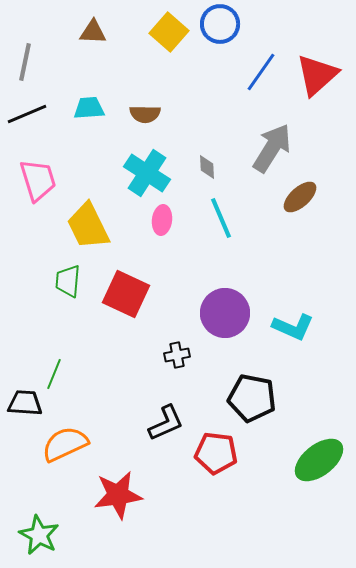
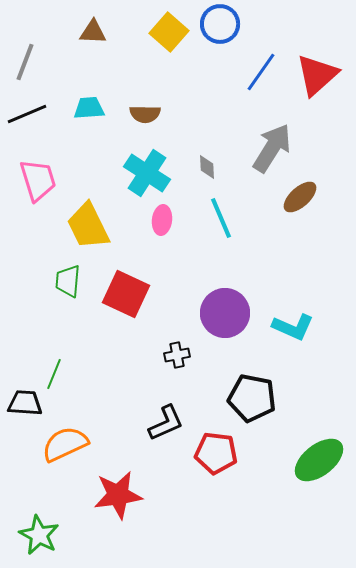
gray line: rotated 9 degrees clockwise
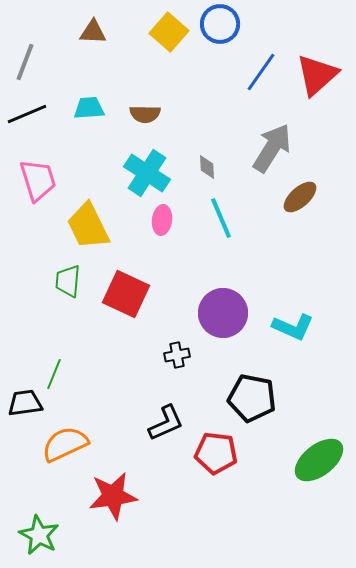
purple circle: moved 2 px left
black trapezoid: rotated 12 degrees counterclockwise
red star: moved 5 px left, 1 px down
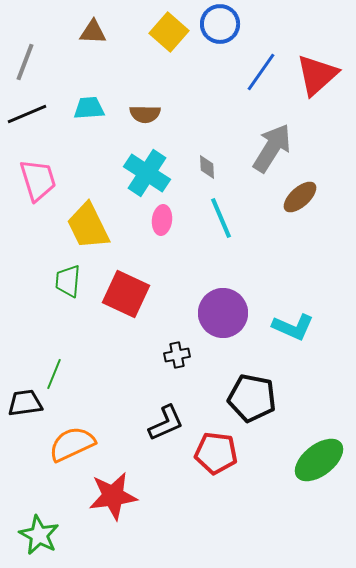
orange semicircle: moved 7 px right
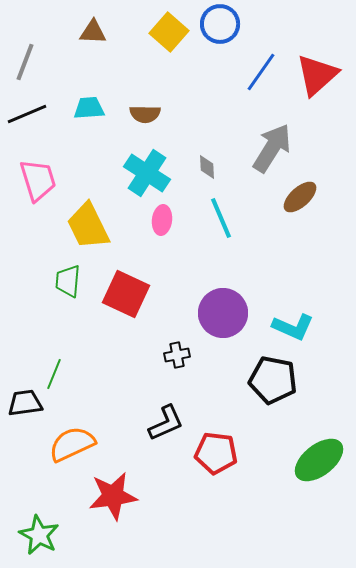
black pentagon: moved 21 px right, 18 px up
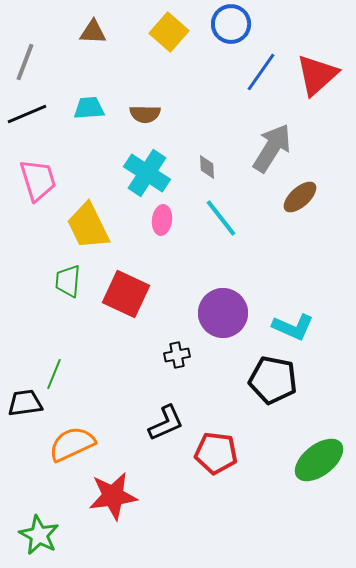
blue circle: moved 11 px right
cyan line: rotated 15 degrees counterclockwise
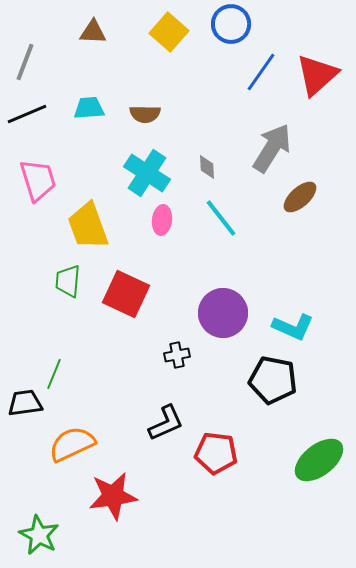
yellow trapezoid: rotated 6 degrees clockwise
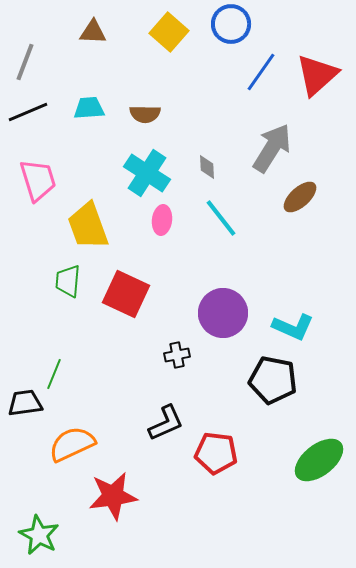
black line: moved 1 px right, 2 px up
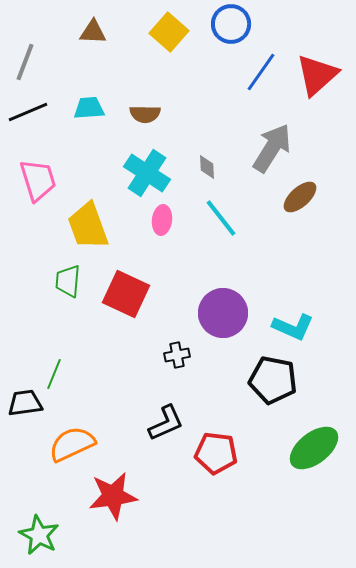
green ellipse: moved 5 px left, 12 px up
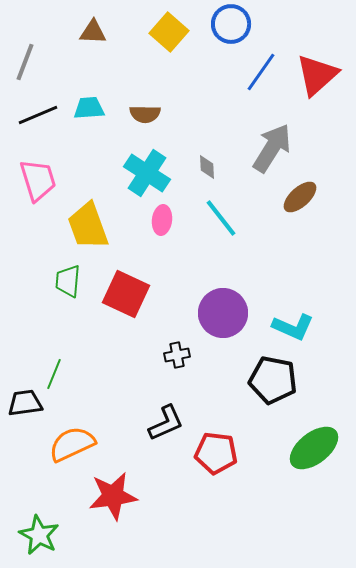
black line: moved 10 px right, 3 px down
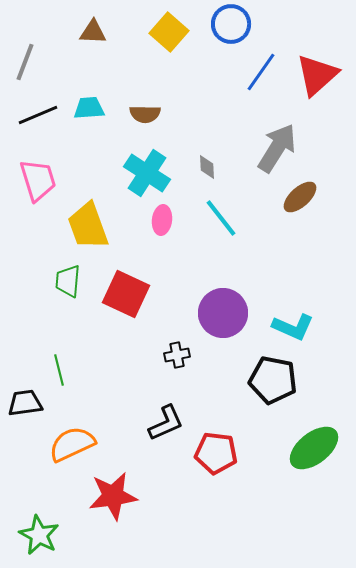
gray arrow: moved 5 px right
green line: moved 5 px right, 4 px up; rotated 36 degrees counterclockwise
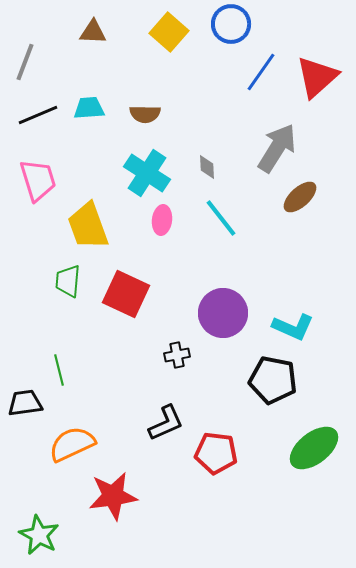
red triangle: moved 2 px down
